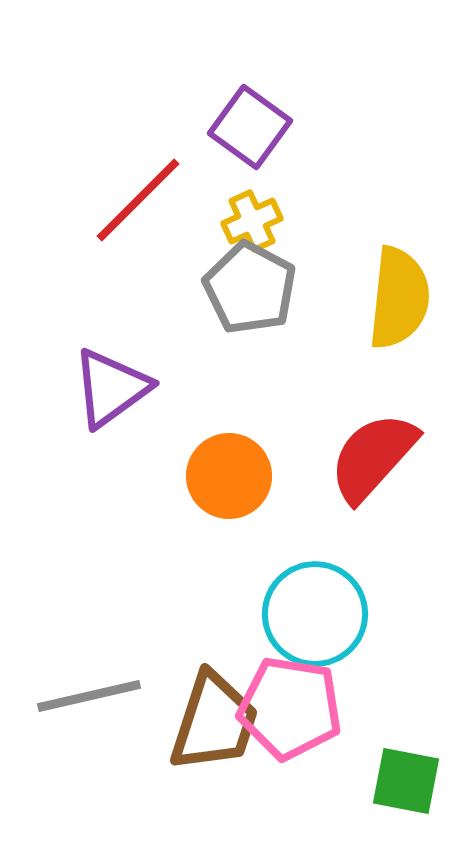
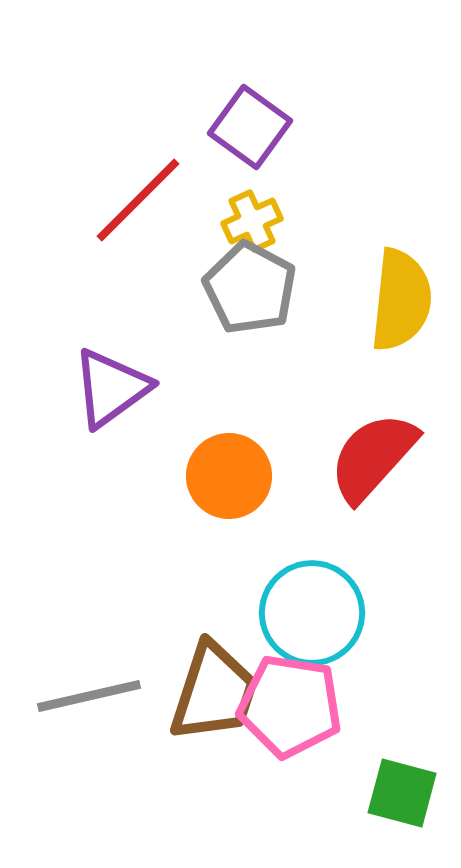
yellow semicircle: moved 2 px right, 2 px down
cyan circle: moved 3 px left, 1 px up
pink pentagon: moved 2 px up
brown trapezoid: moved 30 px up
green square: moved 4 px left, 12 px down; rotated 4 degrees clockwise
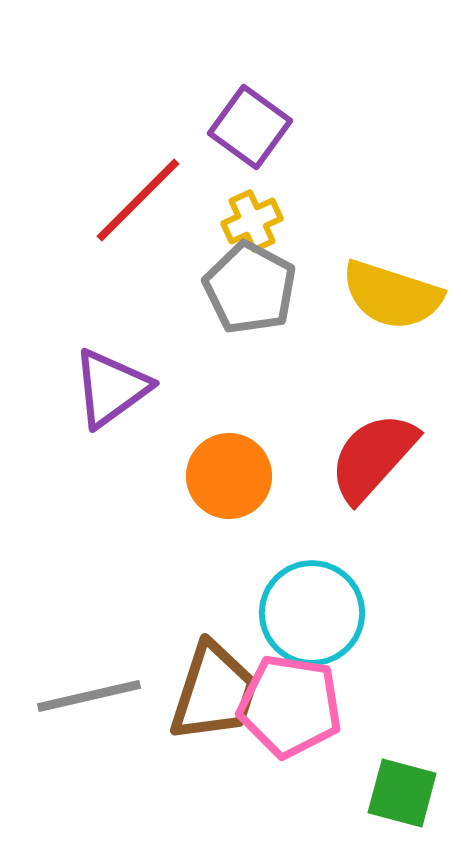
yellow semicircle: moved 9 px left, 5 px up; rotated 102 degrees clockwise
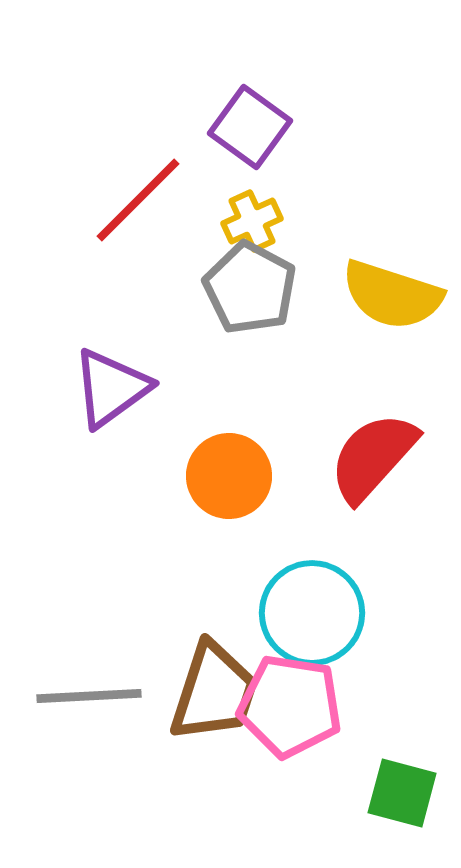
gray line: rotated 10 degrees clockwise
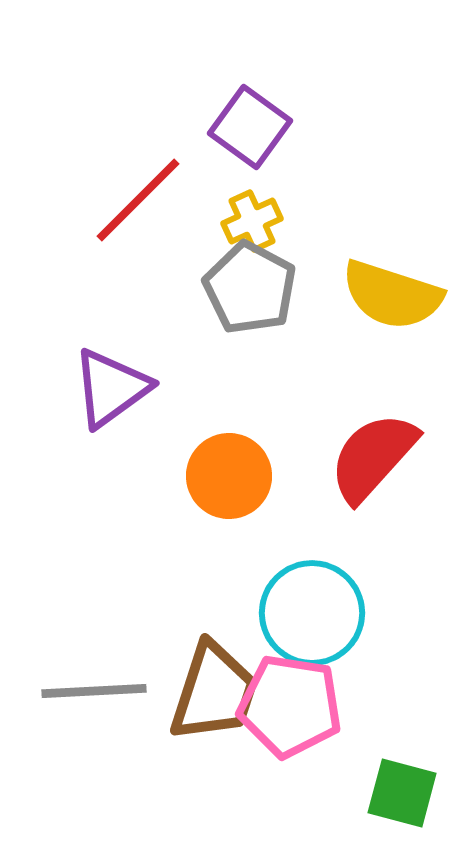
gray line: moved 5 px right, 5 px up
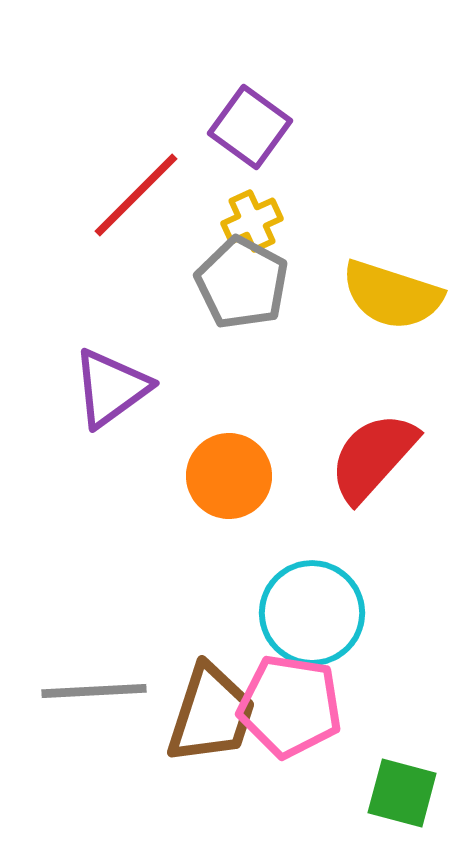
red line: moved 2 px left, 5 px up
gray pentagon: moved 8 px left, 5 px up
brown trapezoid: moved 3 px left, 22 px down
